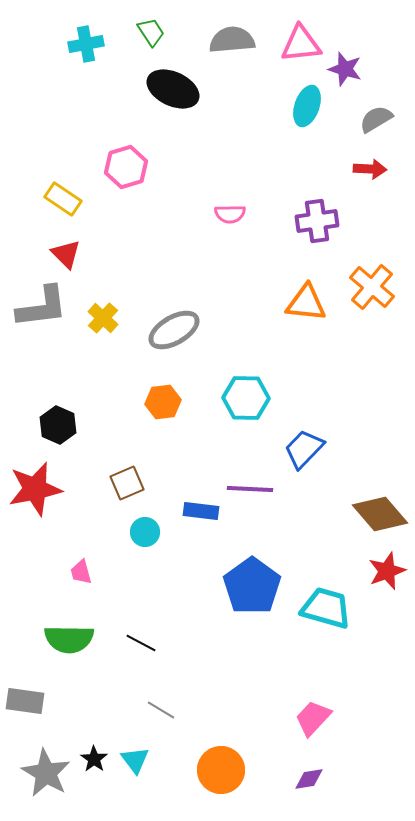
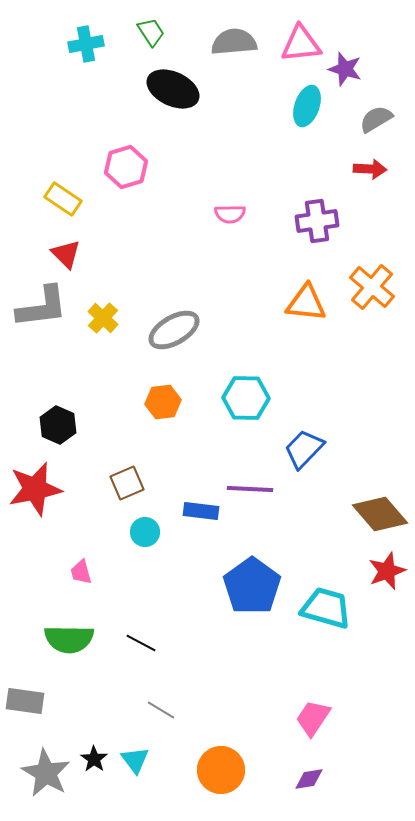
gray semicircle at (232, 40): moved 2 px right, 2 px down
pink trapezoid at (313, 718): rotated 9 degrees counterclockwise
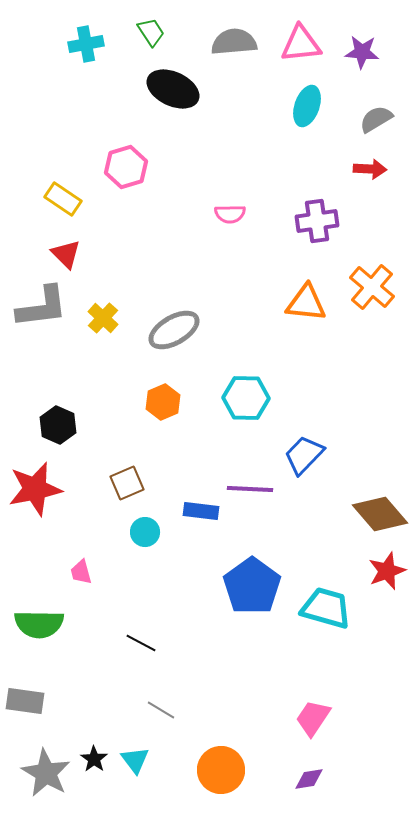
purple star at (345, 69): moved 17 px right, 17 px up; rotated 12 degrees counterclockwise
orange hexagon at (163, 402): rotated 16 degrees counterclockwise
blue trapezoid at (304, 449): moved 6 px down
green semicircle at (69, 639): moved 30 px left, 15 px up
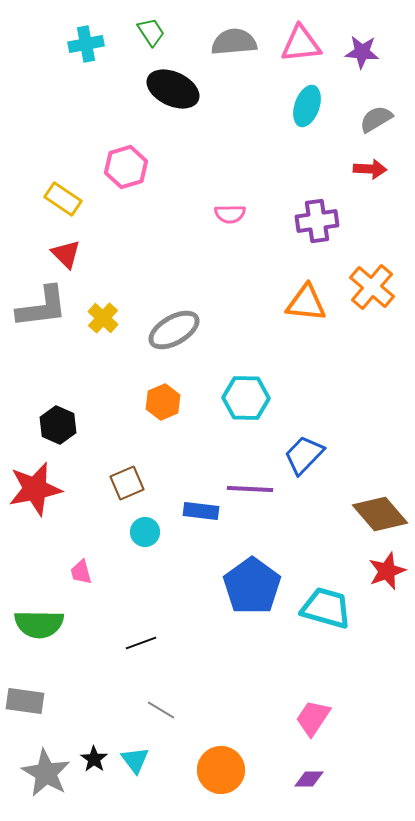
black line at (141, 643): rotated 48 degrees counterclockwise
purple diamond at (309, 779): rotated 8 degrees clockwise
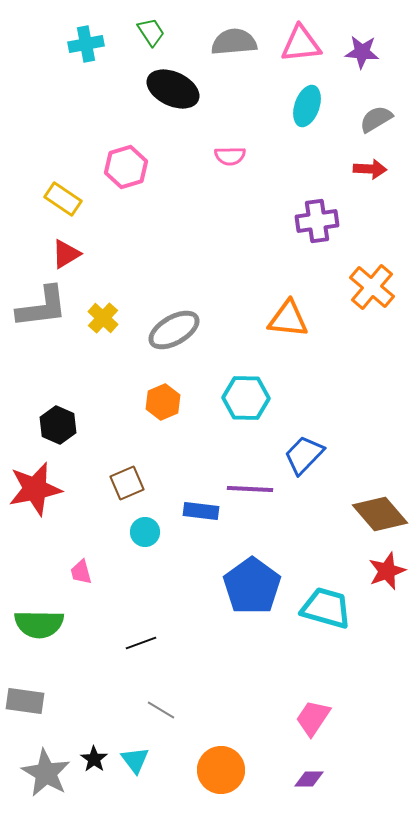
pink semicircle at (230, 214): moved 58 px up
red triangle at (66, 254): rotated 44 degrees clockwise
orange triangle at (306, 303): moved 18 px left, 16 px down
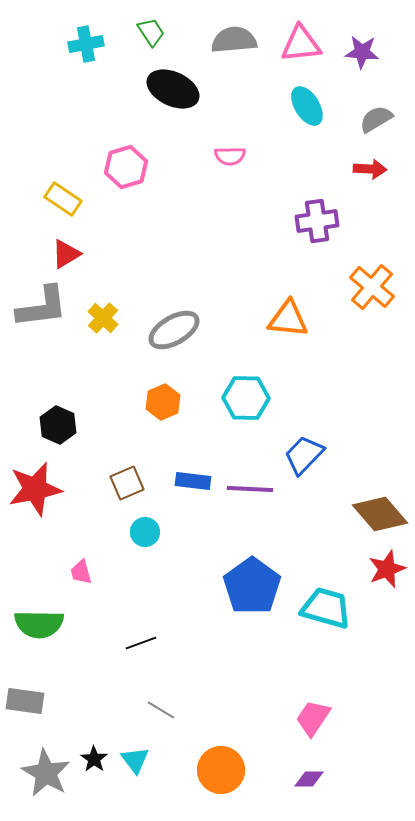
gray semicircle at (234, 42): moved 2 px up
cyan ellipse at (307, 106): rotated 51 degrees counterclockwise
blue rectangle at (201, 511): moved 8 px left, 30 px up
red star at (387, 571): moved 2 px up
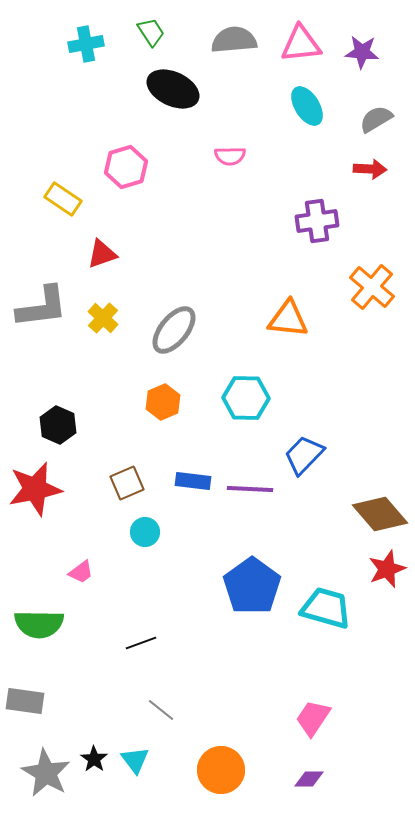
red triangle at (66, 254): moved 36 px right; rotated 12 degrees clockwise
gray ellipse at (174, 330): rotated 21 degrees counterclockwise
pink trapezoid at (81, 572): rotated 112 degrees counterclockwise
gray line at (161, 710): rotated 8 degrees clockwise
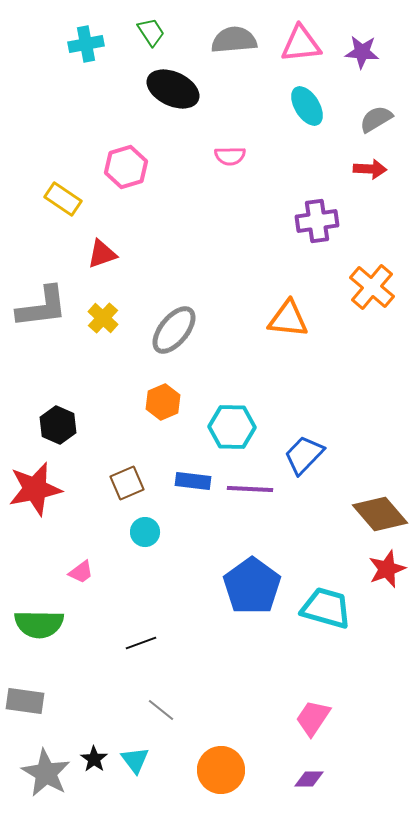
cyan hexagon at (246, 398): moved 14 px left, 29 px down
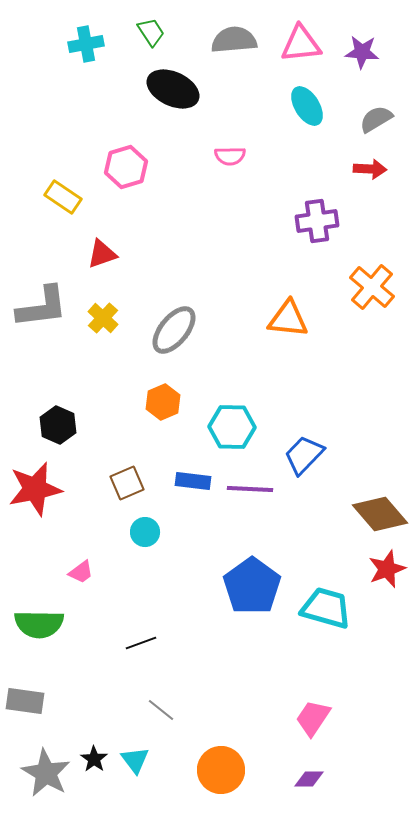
yellow rectangle at (63, 199): moved 2 px up
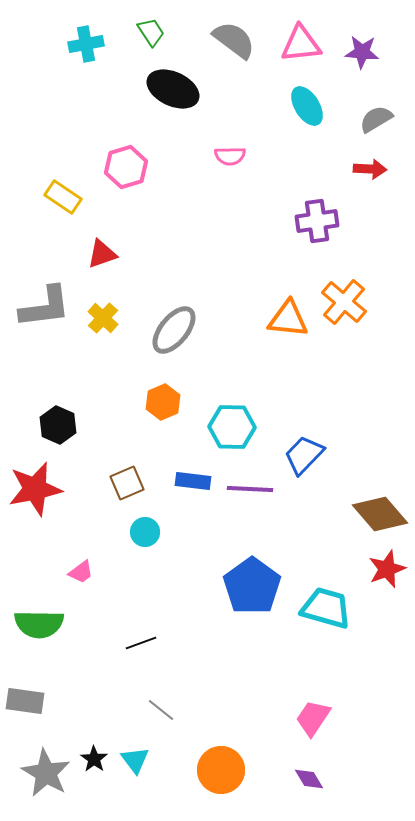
gray semicircle at (234, 40): rotated 42 degrees clockwise
orange cross at (372, 287): moved 28 px left, 15 px down
gray L-shape at (42, 307): moved 3 px right
purple diamond at (309, 779): rotated 60 degrees clockwise
